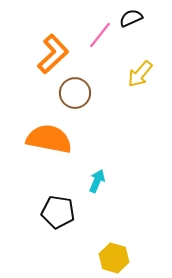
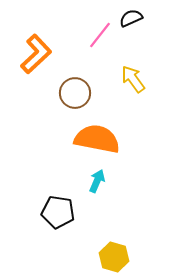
orange L-shape: moved 17 px left
yellow arrow: moved 7 px left, 5 px down; rotated 104 degrees clockwise
orange semicircle: moved 48 px right
yellow hexagon: moved 1 px up
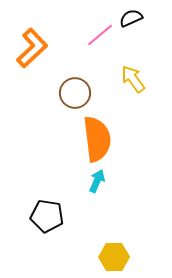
pink line: rotated 12 degrees clockwise
orange L-shape: moved 4 px left, 6 px up
orange semicircle: rotated 72 degrees clockwise
black pentagon: moved 11 px left, 4 px down
yellow hexagon: rotated 16 degrees counterclockwise
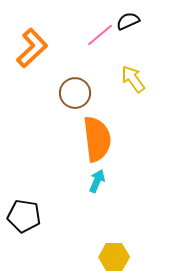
black semicircle: moved 3 px left, 3 px down
black pentagon: moved 23 px left
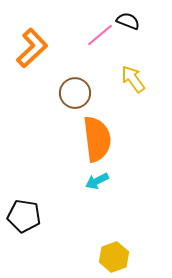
black semicircle: rotated 45 degrees clockwise
cyan arrow: rotated 140 degrees counterclockwise
yellow hexagon: rotated 20 degrees counterclockwise
